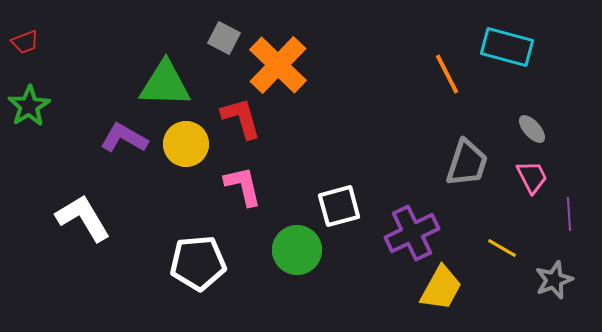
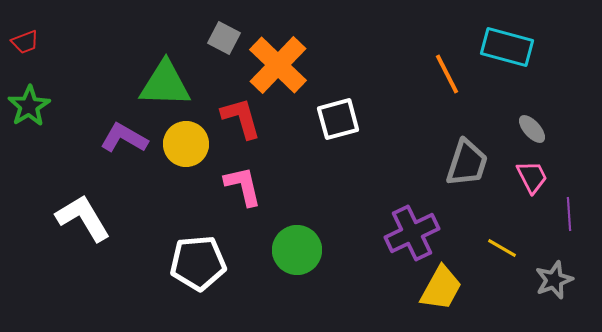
white square: moved 1 px left, 87 px up
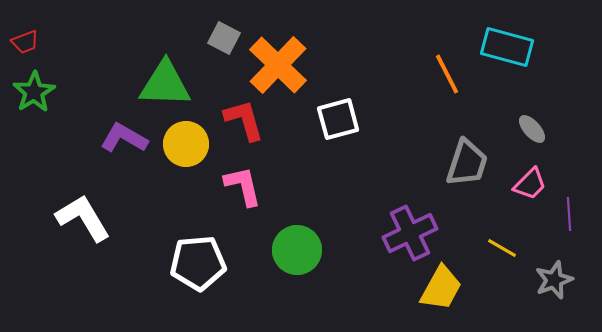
green star: moved 5 px right, 14 px up
red L-shape: moved 3 px right, 2 px down
pink trapezoid: moved 2 px left, 7 px down; rotated 72 degrees clockwise
purple cross: moved 2 px left
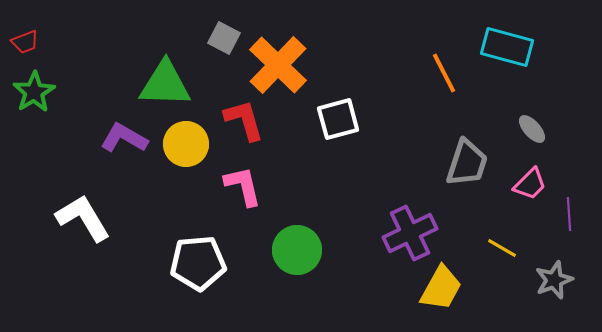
orange line: moved 3 px left, 1 px up
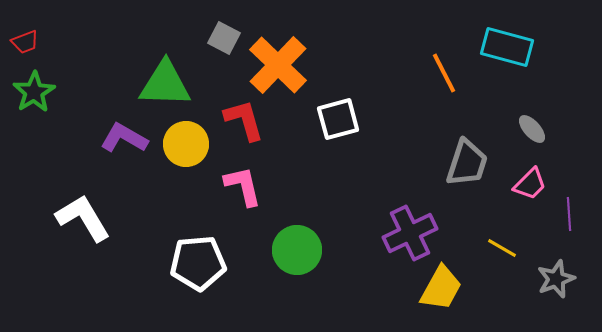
gray star: moved 2 px right, 1 px up
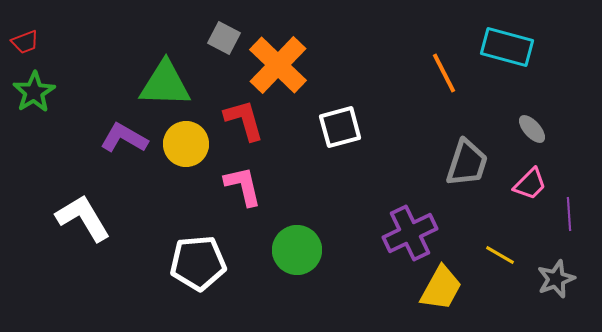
white square: moved 2 px right, 8 px down
yellow line: moved 2 px left, 7 px down
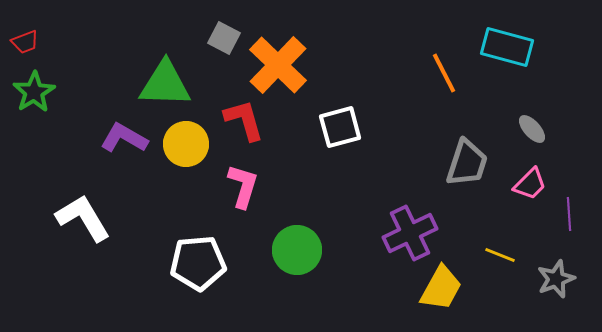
pink L-shape: rotated 30 degrees clockwise
yellow line: rotated 8 degrees counterclockwise
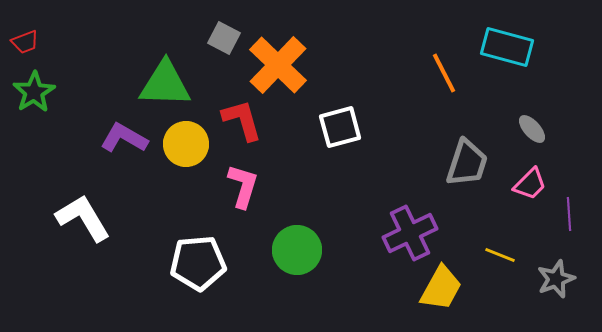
red L-shape: moved 2 px left
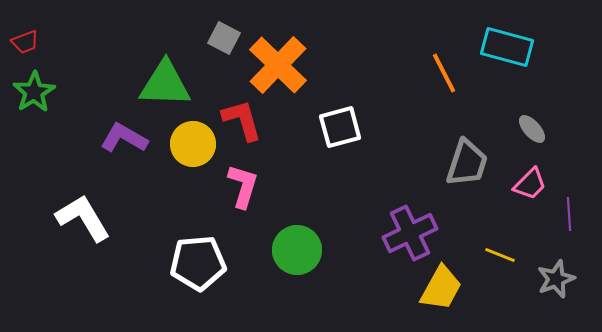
yellow circle: moved 7 px right
